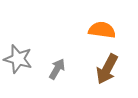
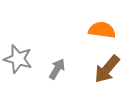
brown arrow: rotated 12 degrees clockwise
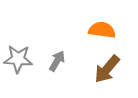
gray star: rotated 12 degrees counterclockwise
gray arrow: moved 8 px up
